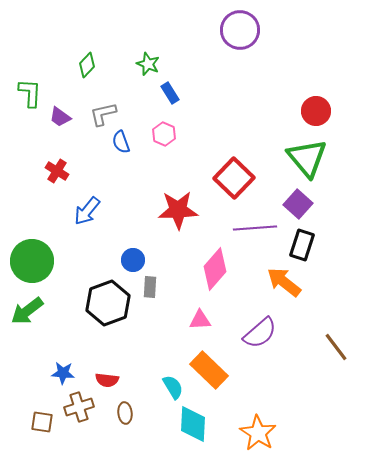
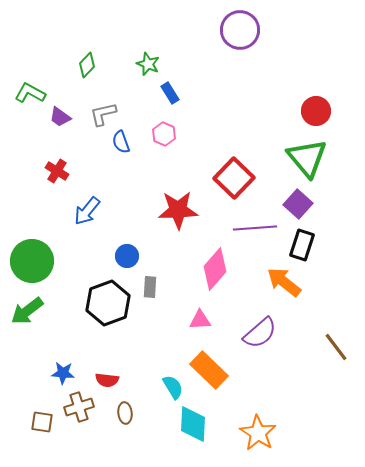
green L-shape: rotated 64 degrees counterclockwise
blue circle: moved 6 px left, 4 px up
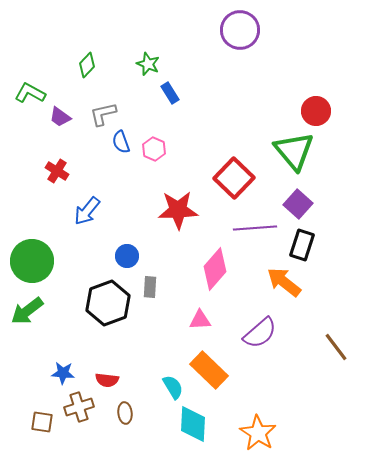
pink hexagon: moved 10 px left, 15 px down
green triangle: moved 13 px left, 7 px up
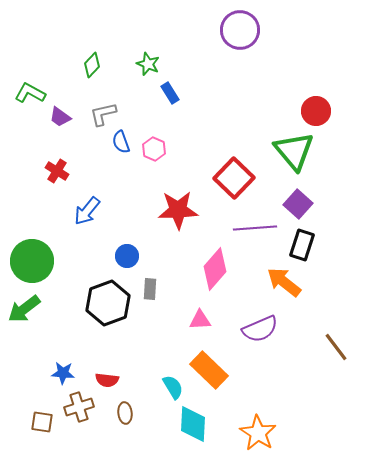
green diamond: moved 5 px right
gray rectangle: moved 2 px down
green arrow: moved 3 px left, 2 px up
purple semicircle: moved 4 px up; rotated 18 degrees clockwise
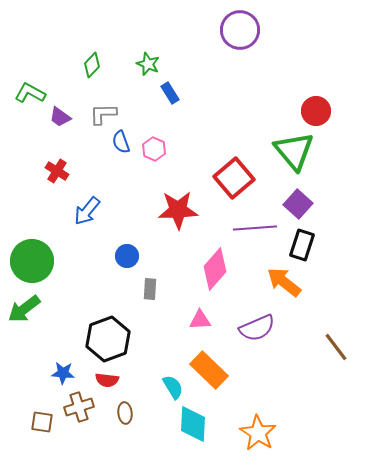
gray L-shape: rotated 12 degrees clockwise
red square: rotated 6 degrees clockwise
black hexagon: moved 36 px down
purple semicircle: moved 3 px left, 1 px up
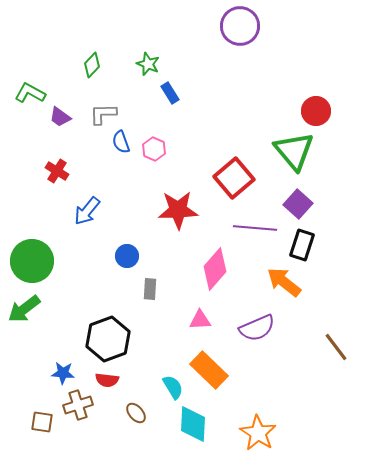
purple circle: moved 4 px up
purple line: rotated 9 degrees clockwise
brown cross: moved 1 px left, 2 px up
brown ellipse: moved 11 px right; rotated 35 degrees counterclockwise
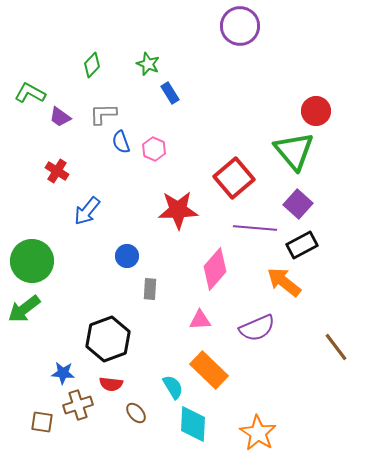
black rectangle: rotated 44 degrees clockwise
red semicircle: moved 4 px right, 4 px down
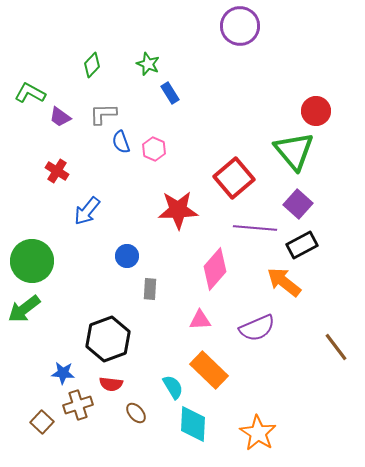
brown square: rotated 35 degrees clockwise
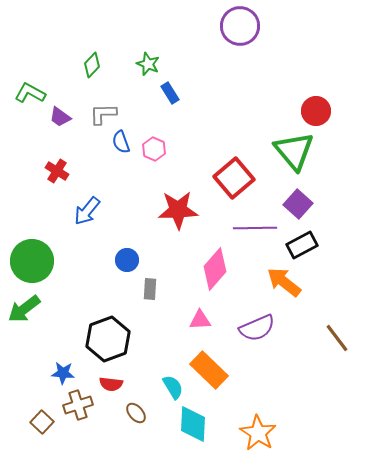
purple line: rotated 6 degrees counterclockwise
blue circle: moved 4 px down
brown line: moved 1 px right, 9 px up
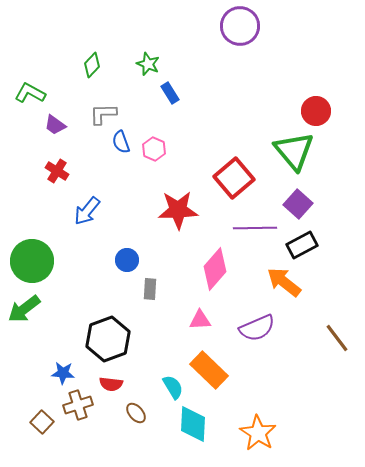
purple trapezoid: moved 5 px left, 8 px down
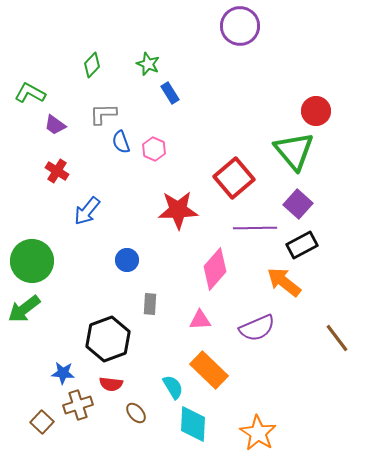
gray rectangle: moved 15 px down
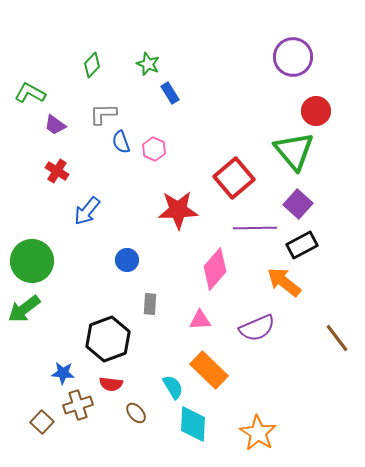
purple circle: moved 53 px right, 31 px down
